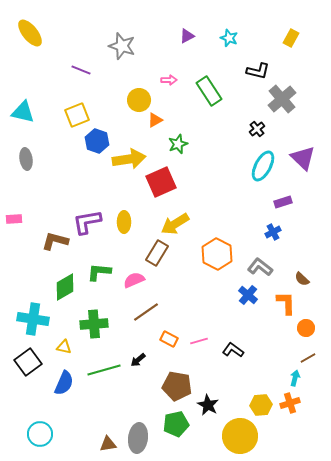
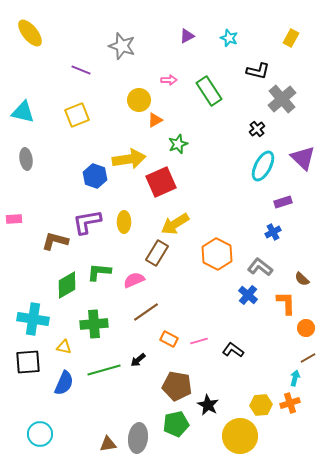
blue hexagon at (97, 141): moved 2 px left, 35 px down
green diamond at (65, 287): moved 2 px right, 2 px up
black square at (28, 362): rotated 32 degrees clockwise
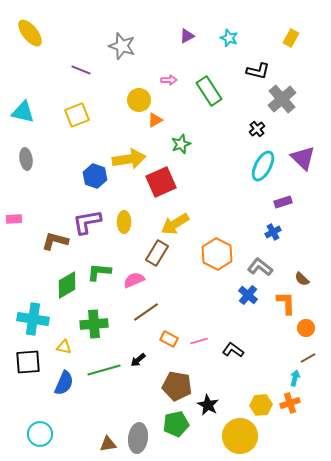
green star at (178, 144): moved 3 px right
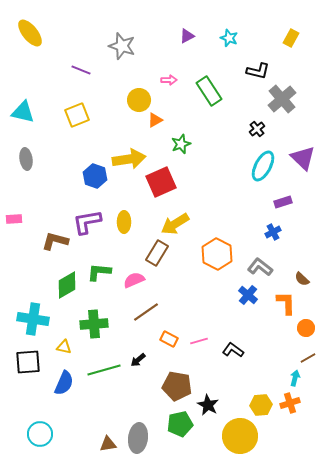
green pentagon at (176, 424): moved 4 px right
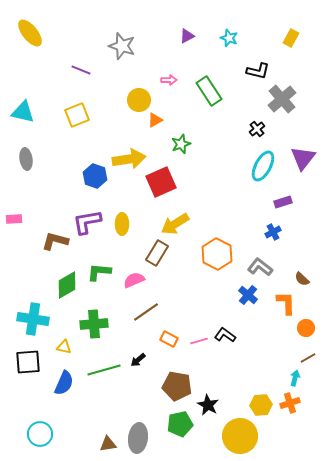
purple triangle at (303, 158): rotated 24 degrees clockwise
yellow ellipse at (124, 222): moved 2 px left, 2 px down
black L-shape at (233, 350): moved 8 px left, 15 px up
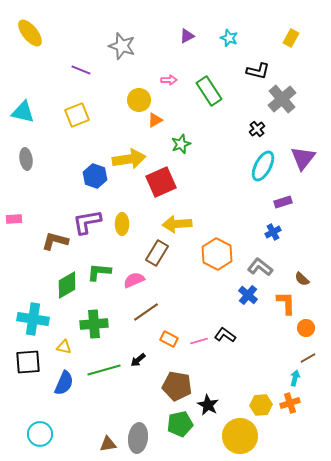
yellow arrow at (175, 224): moved 2 px right; rotated 28 degrees clockwise
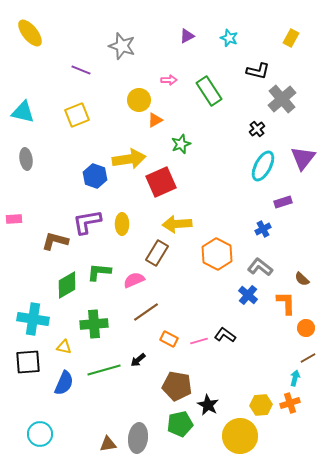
blue cross at (273, 232): moved 10 px left, 3 px up
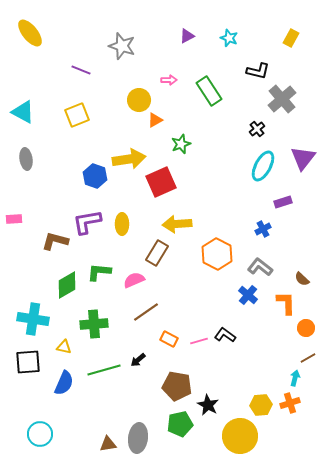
cyan triangle at (23, 112): rotated 15 degrees clockwise
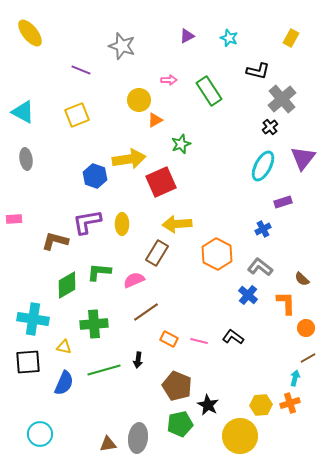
black cross at (257, 129): moved 13 px right, 2 px up
black L-shape at (225, 335): moved 8 px right, 2 px down
pink line at (199, 341): rotated 30 degrees clockwise
black arrow at (138, 360): rotated 42 degrees counterclockwise
brown pentagon at (177, 386): rotated 12 degrees clockwise
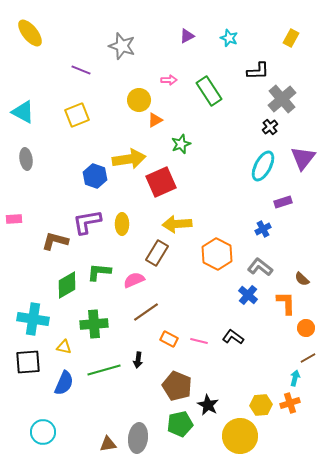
black L-shape at (258, 71): rotated 15 degrees counterclockwise
cyan circle at (40, 434): moved 3 px right, 2 px up
